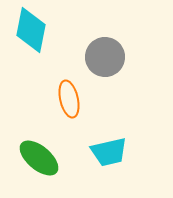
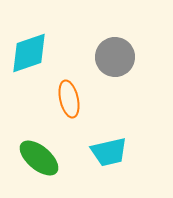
cyan diamond: moved 2 px left, 23 px down; rotated 60 degrees clockwise
gray circle: moved 10 px right
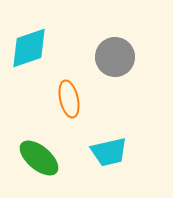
cyan diamond: moved 5 px up
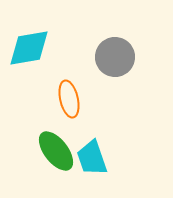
cyan diamond: rotated 9 degrees clockwise
cyan trapezoid: moved 17 px left, 6 px down; rotated 84 degrees clockwise
green ellipse: moved 17 px right, 7 px up; rotated 12 degrees clockwise
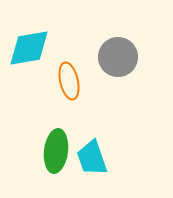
gray circle: moved 3 px right
orange ellipse: moved 18 px up
green ellipse: rotated 45 degrees clockwise
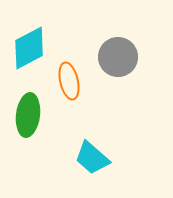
cyan diamond: rotated 18 degrees counterclockwise
green ellipse: moved 28 px left, 36 px up
cyan trapezoid: rotated 30 degrees counterclockwise
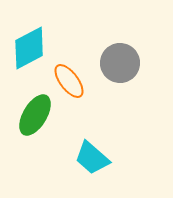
gray circle: moved 2 px right, 6 px down
orange ellipse: rotated 24 degrees counterclockwise
green ellipse: moved 7 px right; rotated 24 degrees clockwise
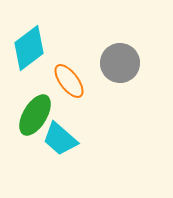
cyan diamond: rotated 9 degrees counterclockwise
cyan trapezoid: moved 32 px left, 19 px up
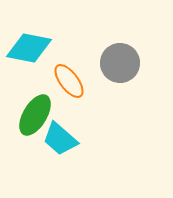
cyan diamond: rotated 48 degrees clockwise
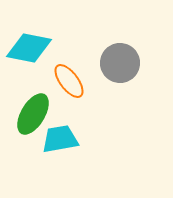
green ellipse: moved 2 px left, 1 px up
cyan trapezoid: rotated 129 degrees clockwise
